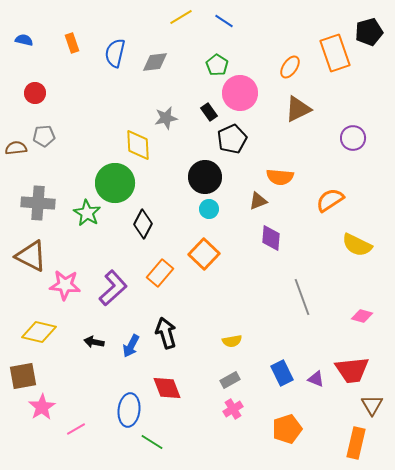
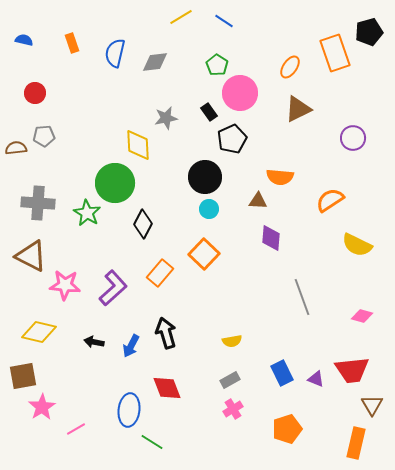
brown triangle at (258, 201): rotated 24 degrees clockwise
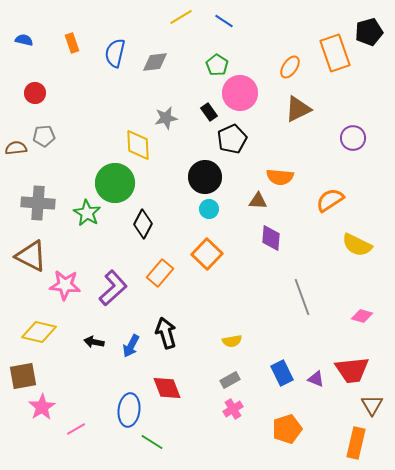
orange square at (204, 254): moved 3 px right
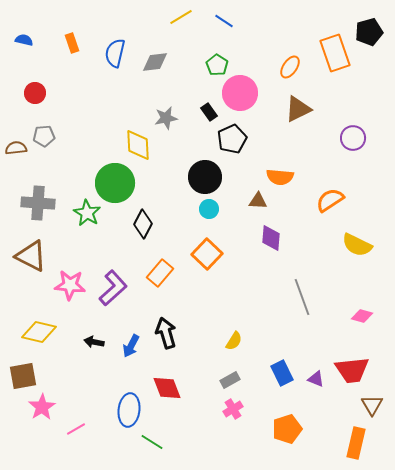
pink star at (65, 285): moved 5 px right
yellow semicircle at (232, 341): moved 2 px right; rotated 48 degrees counterclockwise
